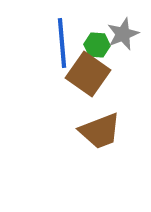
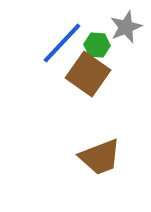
gray star: moved 3 px right, 7 px up
blue line: rotated 48 degrees clockwise
brown trapezoid: moved 26 px down
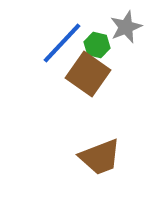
green hexagon: rotated 10 degrees clockwise
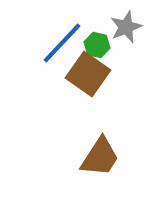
brown trapezoid: rotated 36 degrees counterclockwise
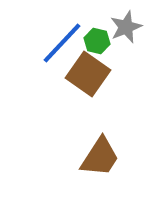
green hexagon: moved 4 px up
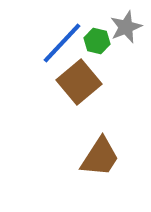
brown square: moved 9 px left, 8 px down; rotated 15 degrees clockwise
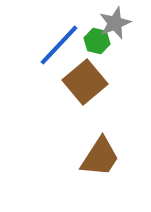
gray star: moved 11 px left, 4 px up
blue line: moved 3 px left, 2 px down
brown square: moved 6 px right
